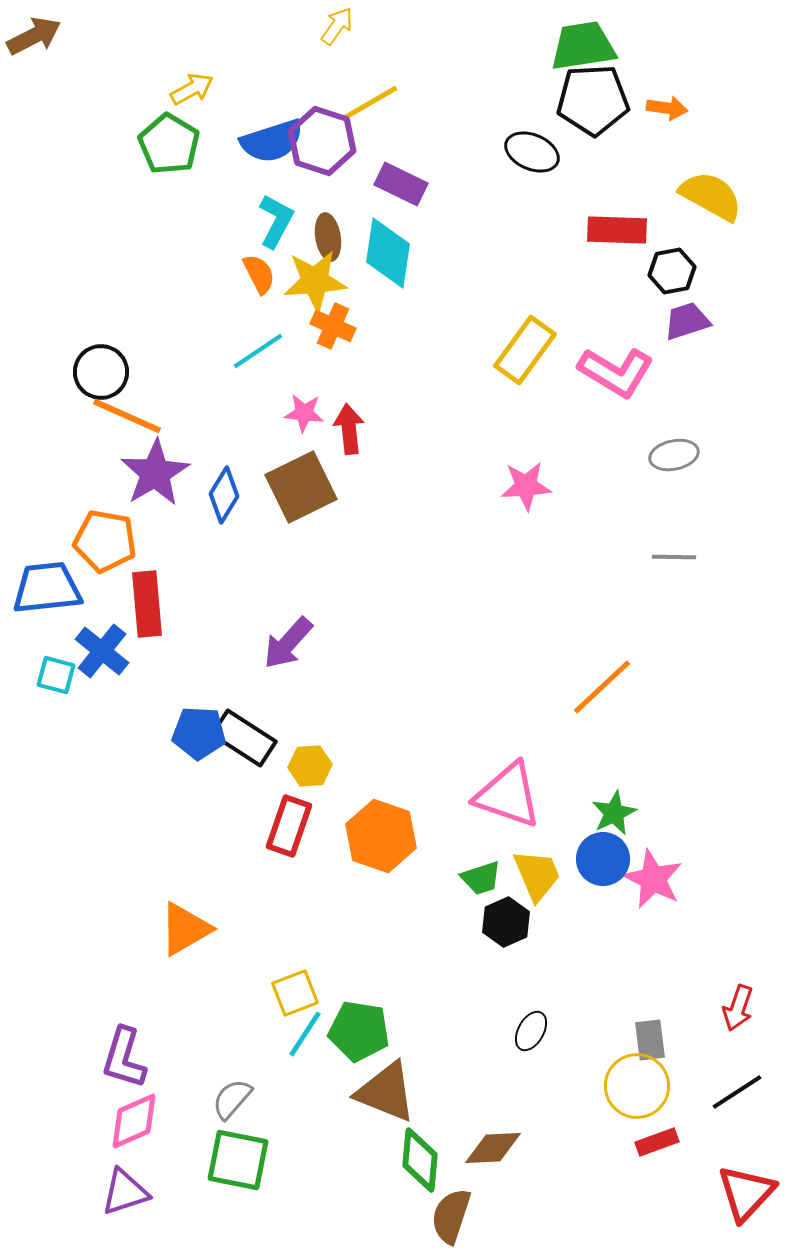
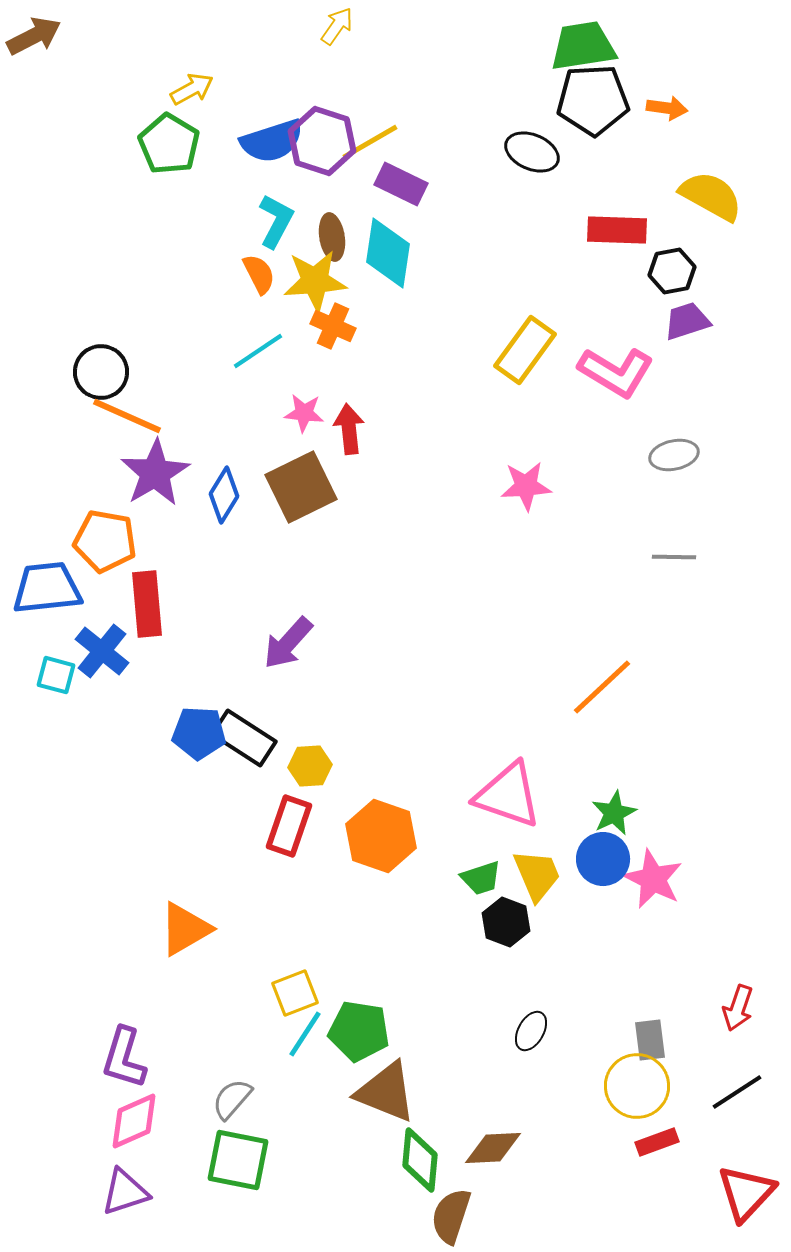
yellow line at (370, 103): moved 39 px down
brown ellipse at (328, 237): moved 4 px right
black hexagon at (506, 922): rotated 15 degrees counterclockwise
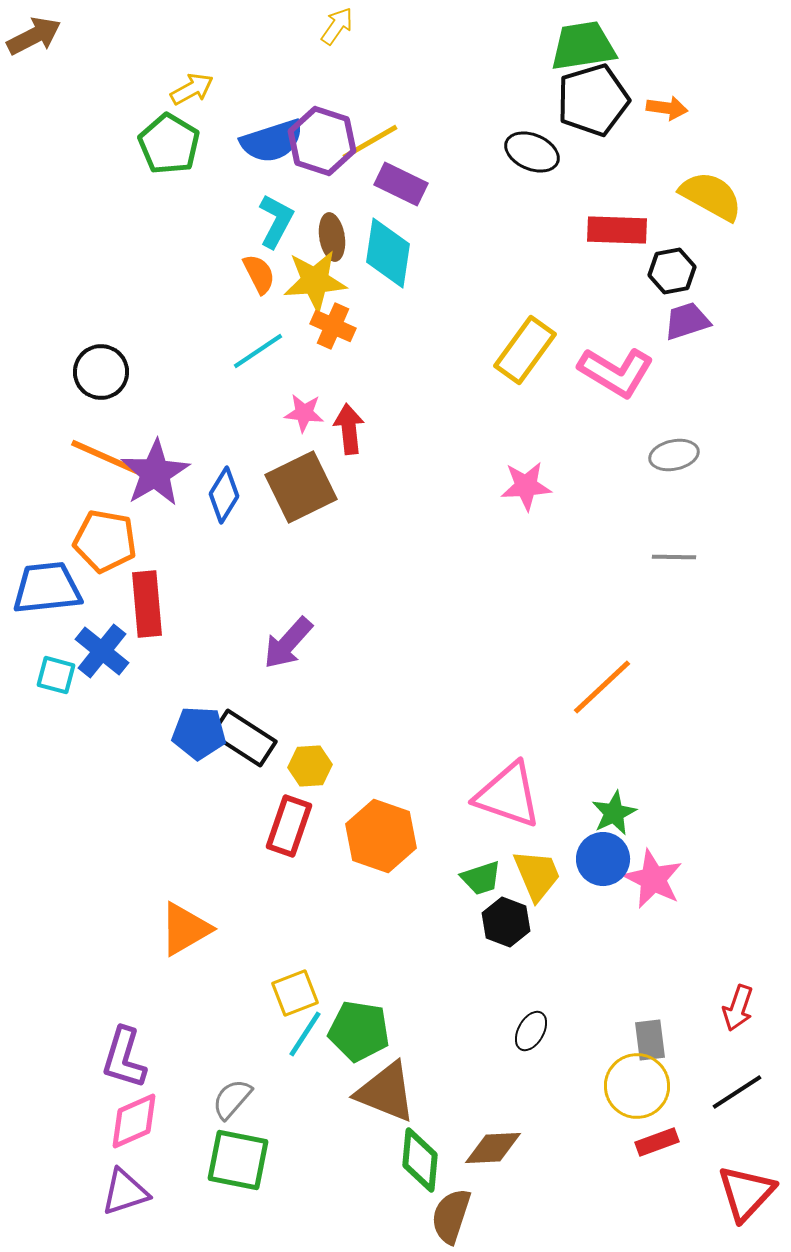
black pentagon at (593, 100): rotated 14 degrees counterclockwise
orange line at (127, 416): moved 22 px left, 41 px down
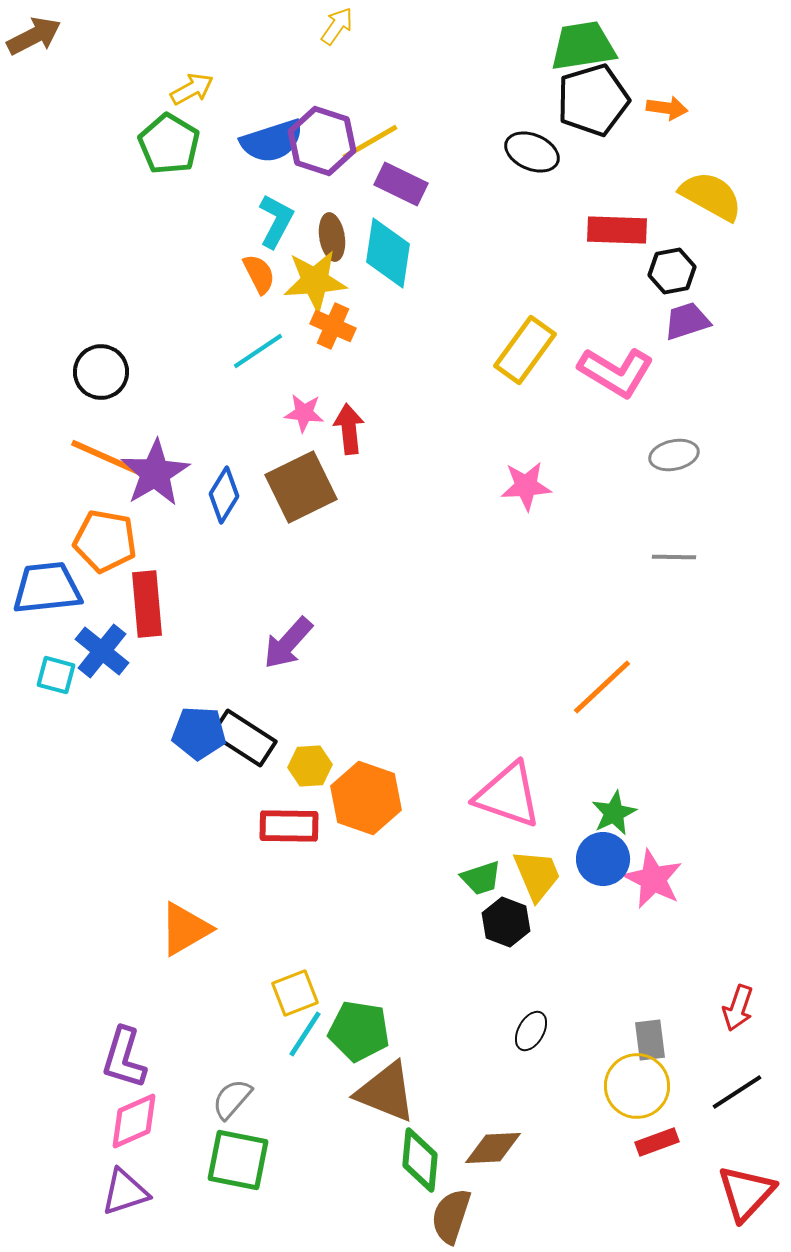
red rectangle at (289, 826): rotated 72 degrees clockwise
orange hexagon at (381, 836): moved 15 px left, 38 px up
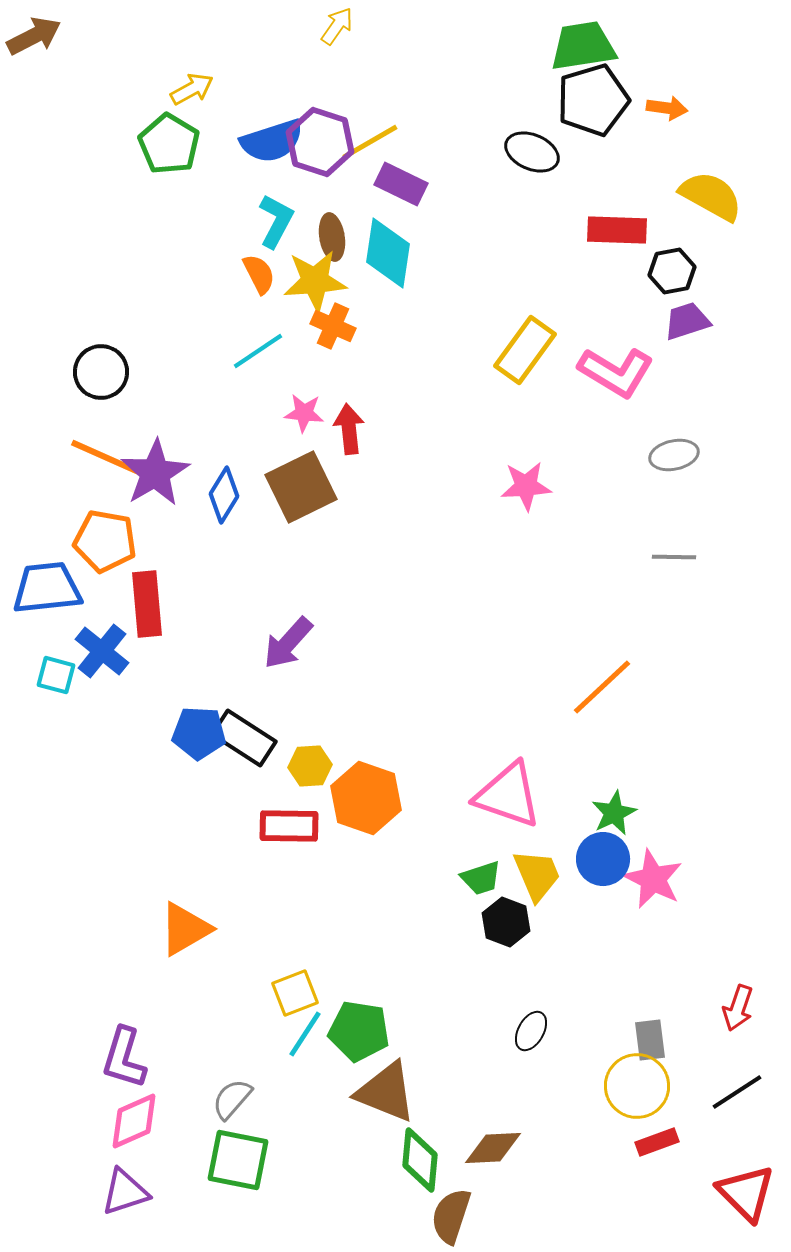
purple hexagon at (322, 141): moved 2 px left, 1 px down
red triangle at (746, 1193): rotated 28 degrees counterclockwise
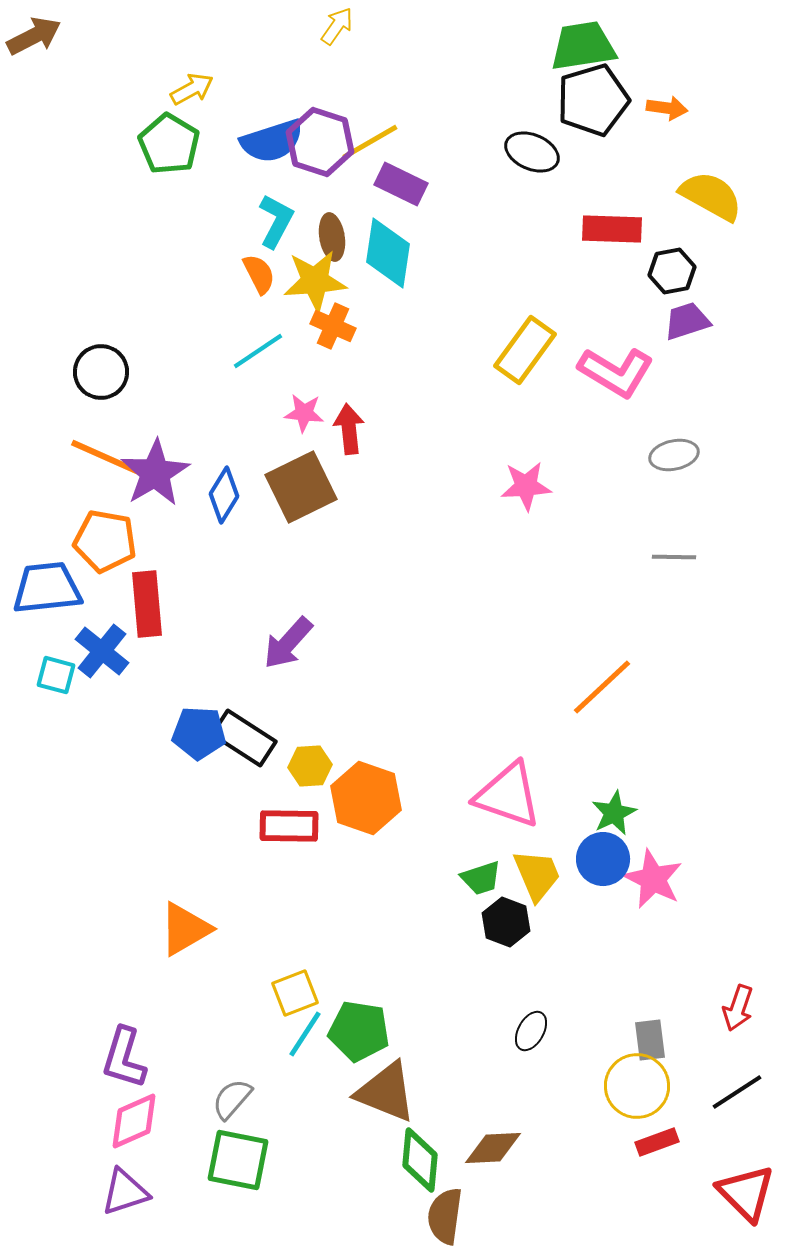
red rectangle at (617, 230): moved 5 px left, 1 px up
brown semicircle at (451, 1216): moved 6 px left; rotated 10 degrees counterclockwise
